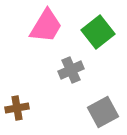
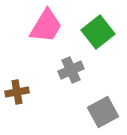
brown cross: moved 16 px up
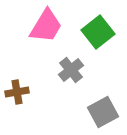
gray cross: rotated 15 degrees counterclockwise
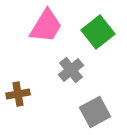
brown cross: moved 1 px right, 2 px down
gray square: moved 8 px left
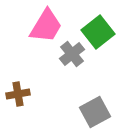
gray cross: moved 1 px right, 16 px up
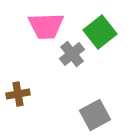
pink trapezoid: rotated 57 degrees clockwise
green square: moved 2 px right
gray square: moved 3 px down
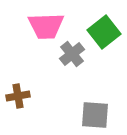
green square: moved 4 px right
brown cross: moved 2 px down
gray square: rotated 32 degrees clockwise
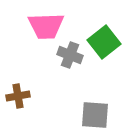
green square: moved 10 px down
gray cross: moved 2 px left, 1 px down; rotated 30 degrees counterclockwise
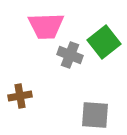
brown cross: moved 2 px right
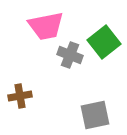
pink trapezoid: rotated 9 degrees counterclockwise
gray square: rotated 16 degrees counterclockwise
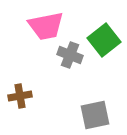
green square: moved 2 px up
